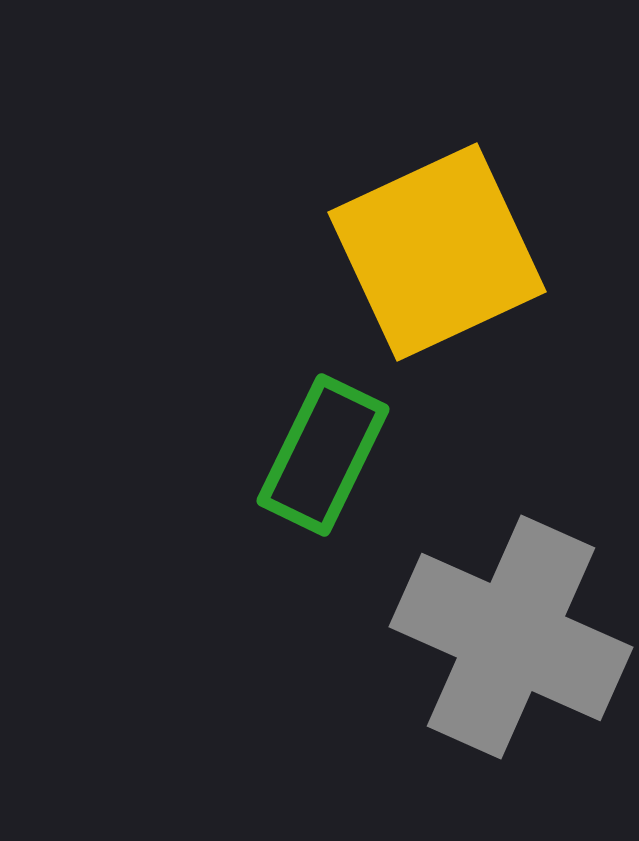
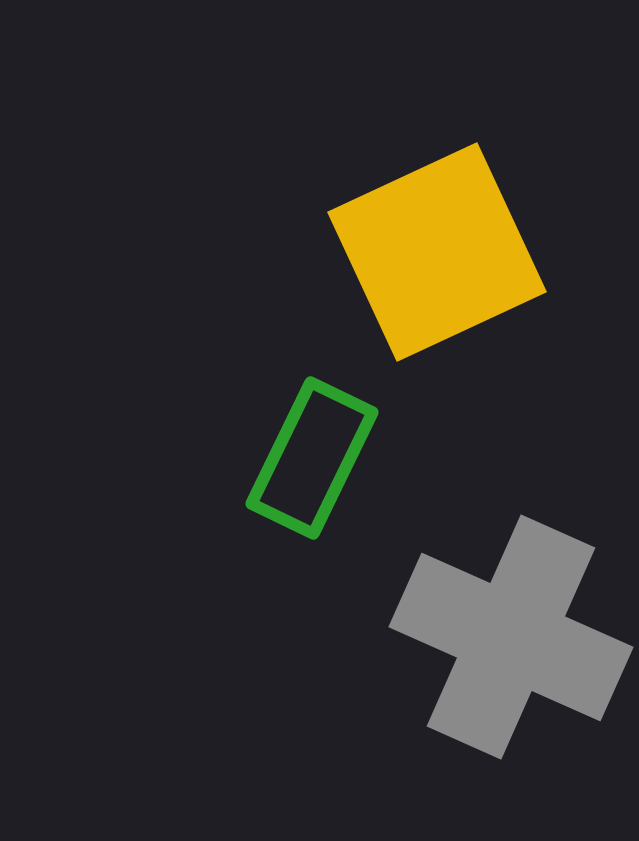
green rectangle: moved 11 px left, 3 px down
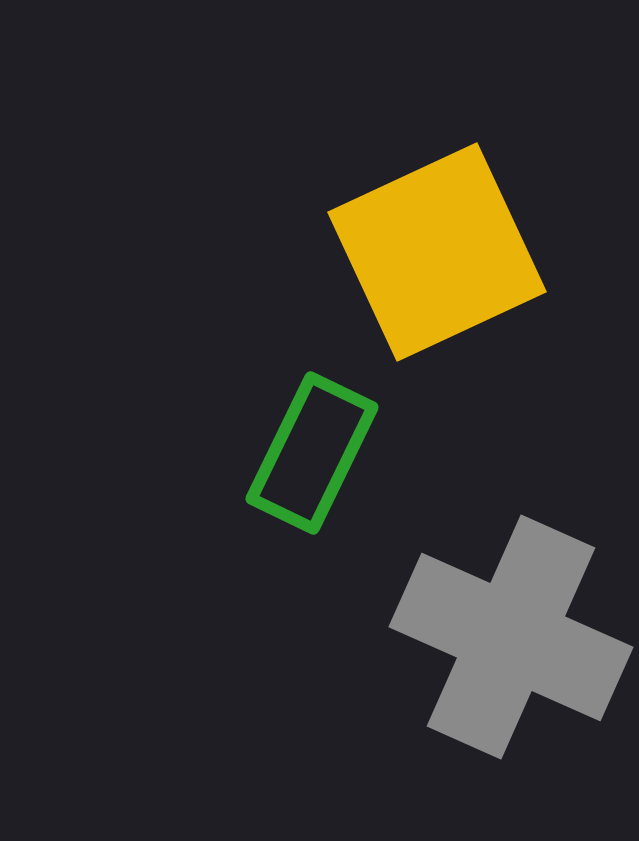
green rectangle: moved 5 px up
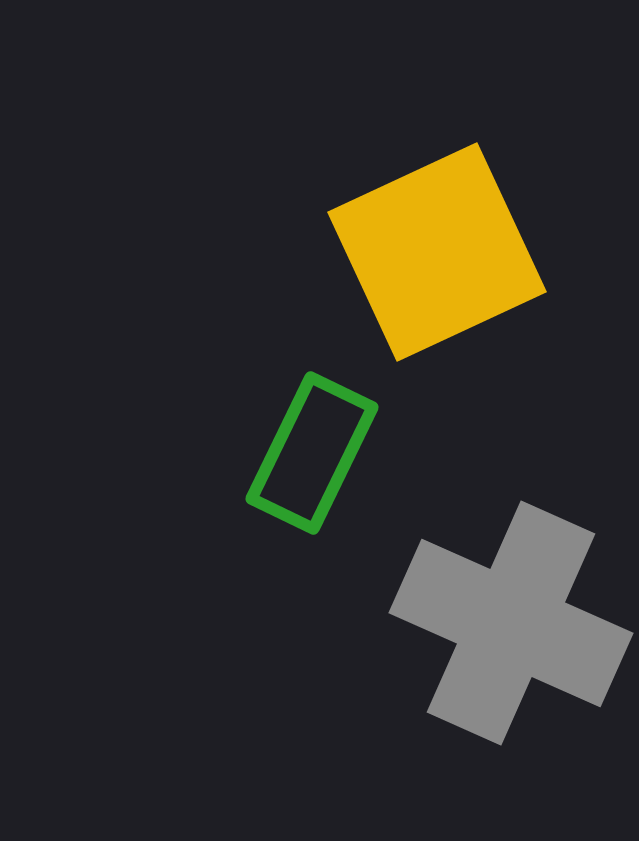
gray cross: moved 14 px up
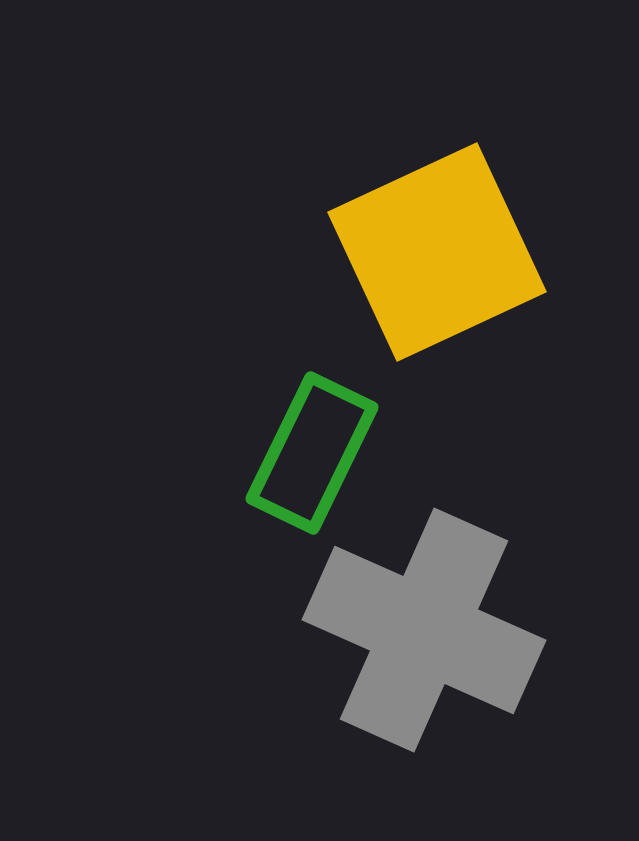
gray cross: moved 87 px left, 7 px down
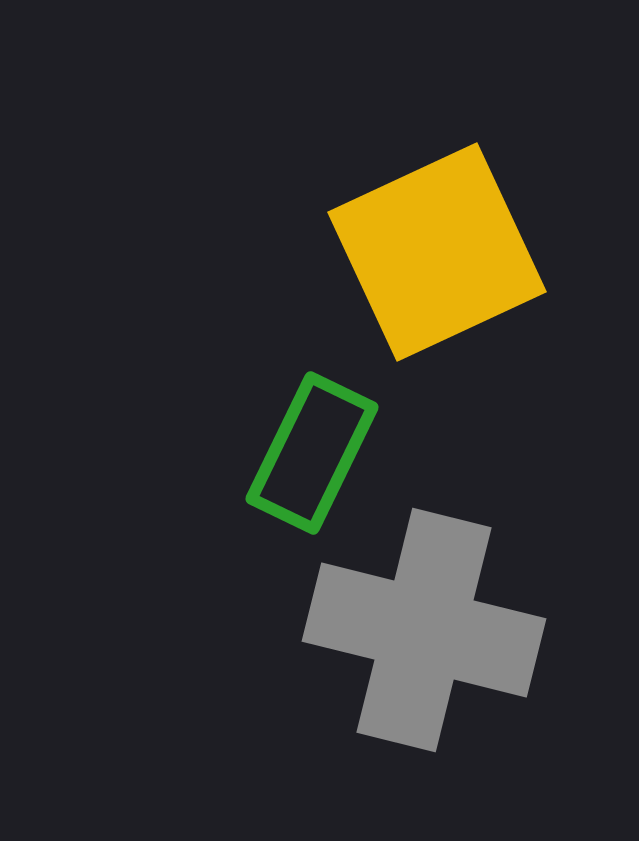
gray cross: rotated 10 degrees counterclockwise
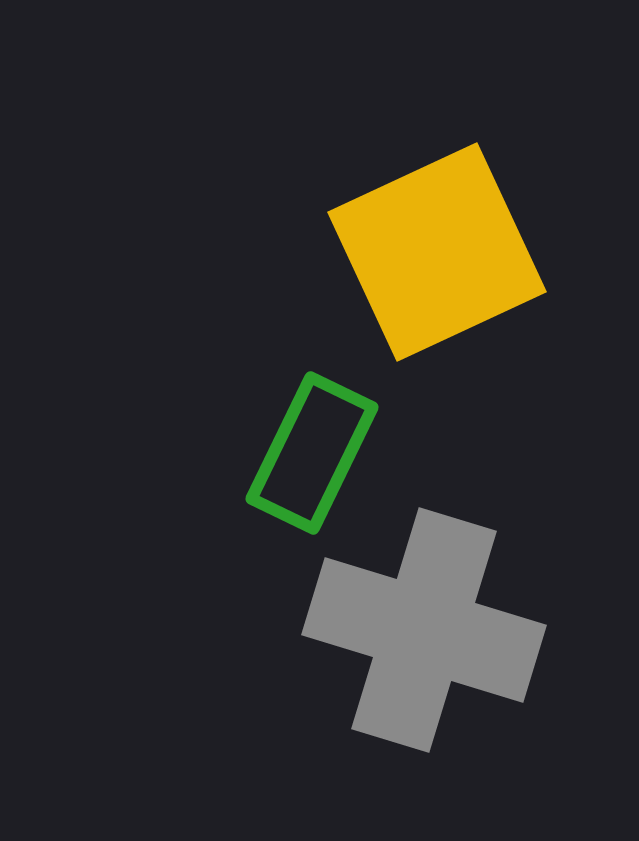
gray cross: rotated 3 degrees clockwise
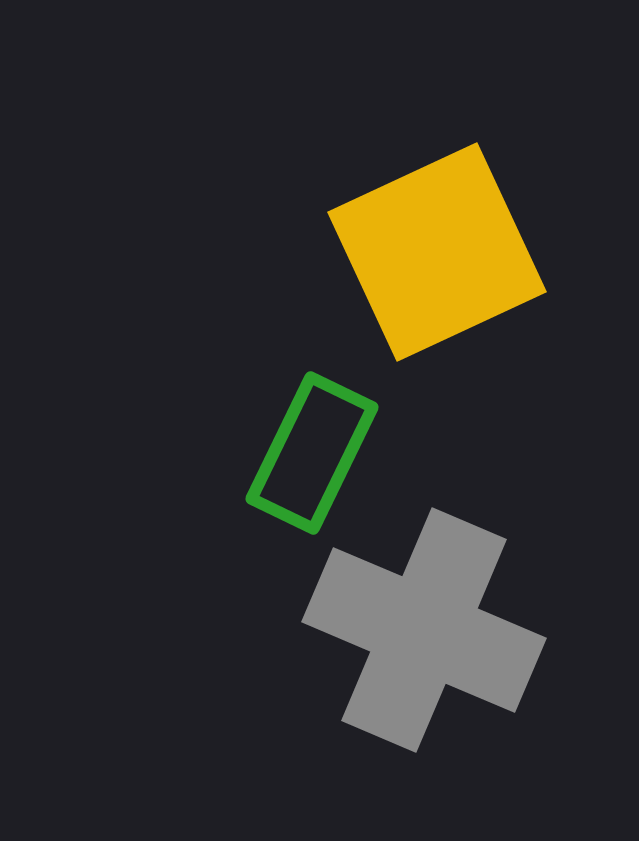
gray cross: rotated 6 degrees clockwise
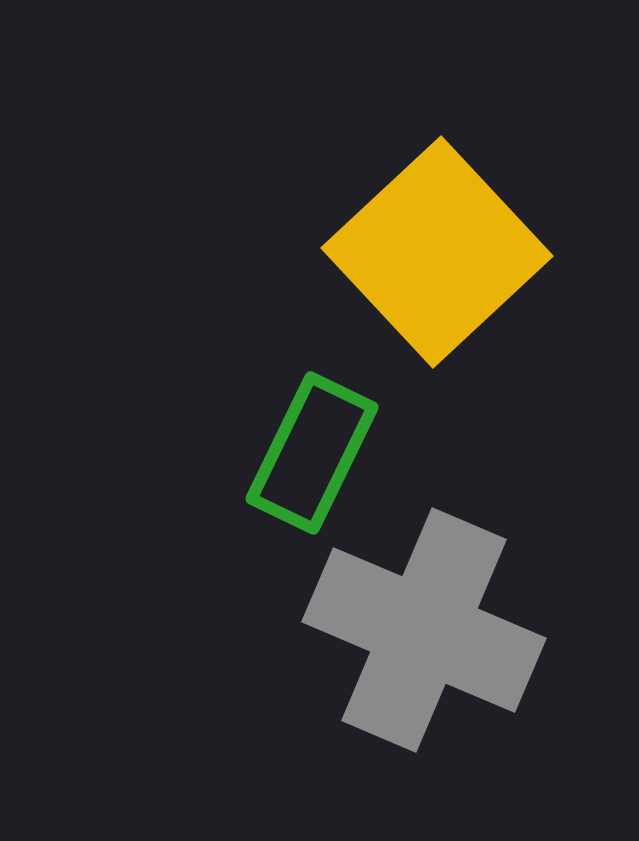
yellow square: rotated 18 degrees counterclockwise
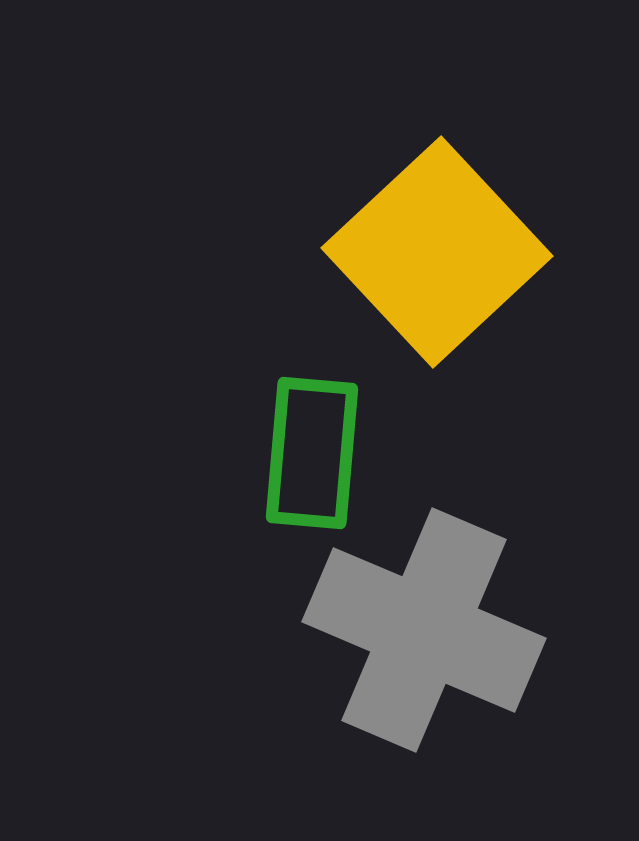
green rectangle: rotated 21 degrees counterclockwise
